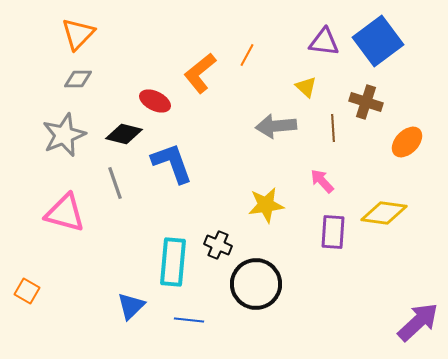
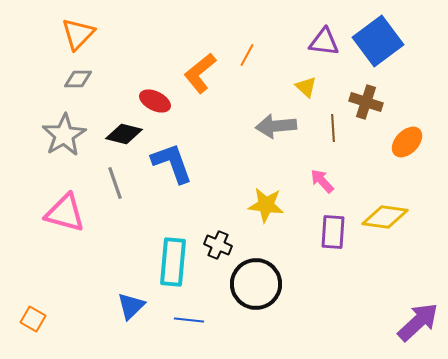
gray star: rotated 9 degrees counterclockwise
yellow star: rotated 15 degrees clockwise
yellow diamond: moved 1 px right, 4 px down
orange square: moved 6 px right, 28 px down
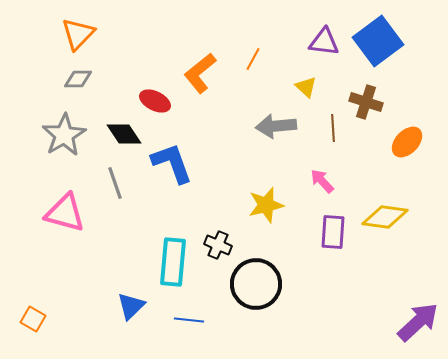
orange line: moved 6 px right, 4 px down
black diamond: rotated 42 degrees clockwise
yellow star: rotated 21 degrees counterclockwise
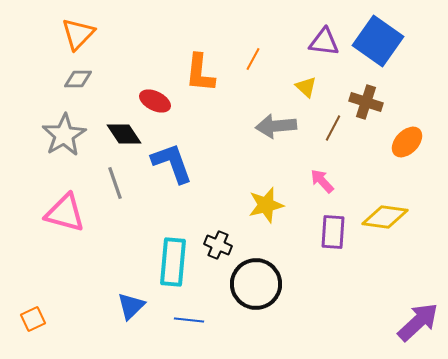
blue square: rotated 18 degrees counterclockwise
orange L-shape: rotated 45 degrees counterclockwise
brown line: rotated 32 degrees clockwise
orange square: rotated 35 degrees clockwise
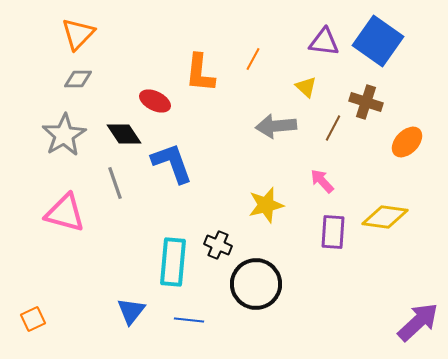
blue triangle: moved 5 px down; rotated 8 degrees counterclockwise
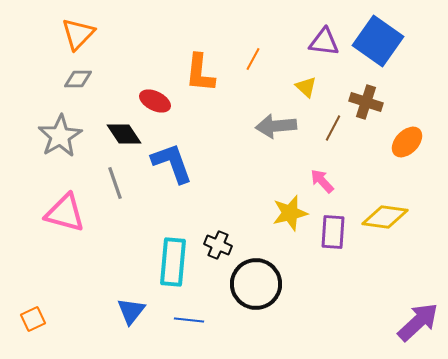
gray star: moved 4 px left, 1 px down
yellow star: moved 24 px right, 8 px down
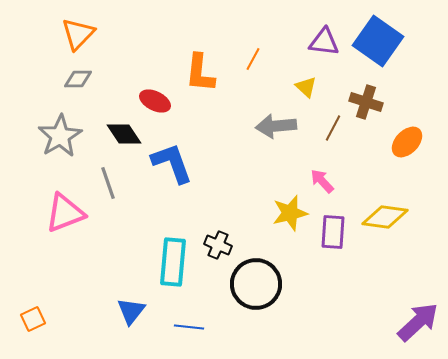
gray line: moved 7 px left
pink triangle: rotated 36 degrees counterclockwise
blue line: moved 7 px down
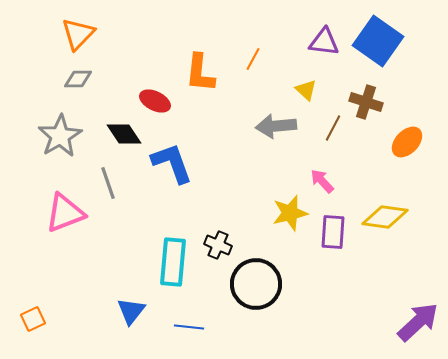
yellow triangle: moved 3 px down
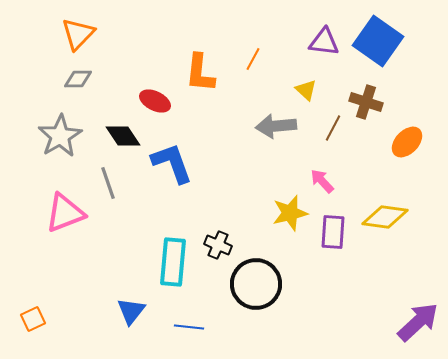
black diamond: moved 1 px left, 2 px down
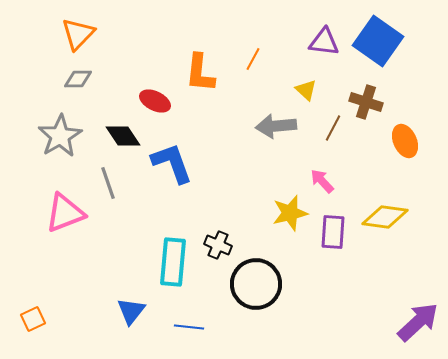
orange ellipse: moved 2 px left, 1 px up; rotated 68 degrees counterclockwise
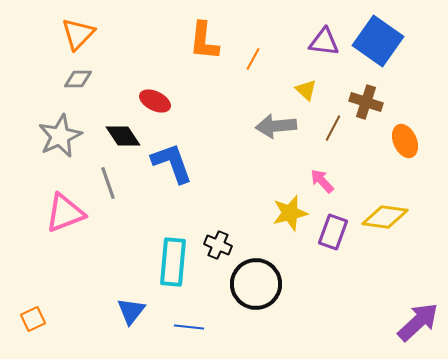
orange L-shape: moved 4 px right, 32 px up
gray star: rotated 6 degrees clockwise
purple rectangle: rotated 16 degrees clockwise
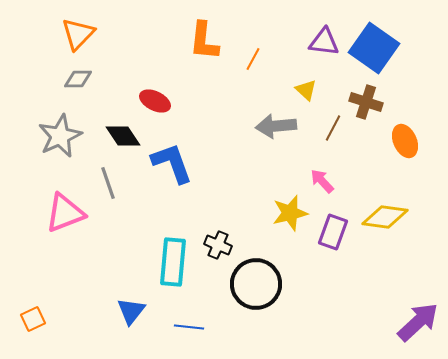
blue square: moved 4 px left, 7 px down
